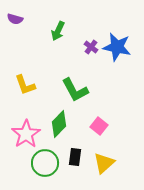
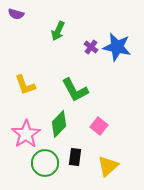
purple semicircle: moved 1 px right, 5 px up
yellow triangle: moved 4 px right, 3 px down
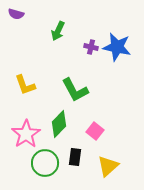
purple cross: rotated 24 degrees counterclockwise
pink square: moved 4 px left, 5 px down
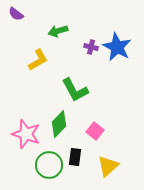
purple semicircle: rotated 21 degrees clockwise
green arrow: rotated 48 degrees clockwise
blue star: rotated 16 degrees clockwise
yellow L-shape: moved 13 px right, 25 px up; rotated 100 degrees counterclockwise
pink star: rotated 20 degrees counterclockwise
green circle: moved 4 px right, 2 px down
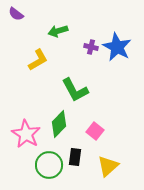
pink star: rotated 12 degrees clockwise
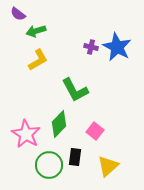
purple semicircle: moved 2 px right
green arrow: moved 22 px left
